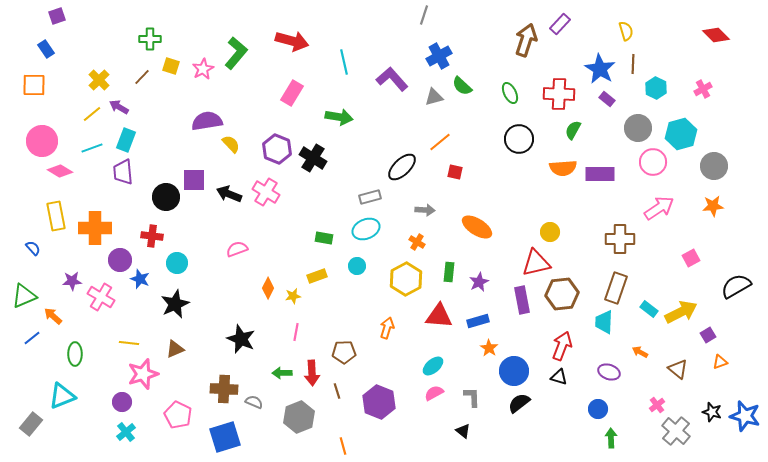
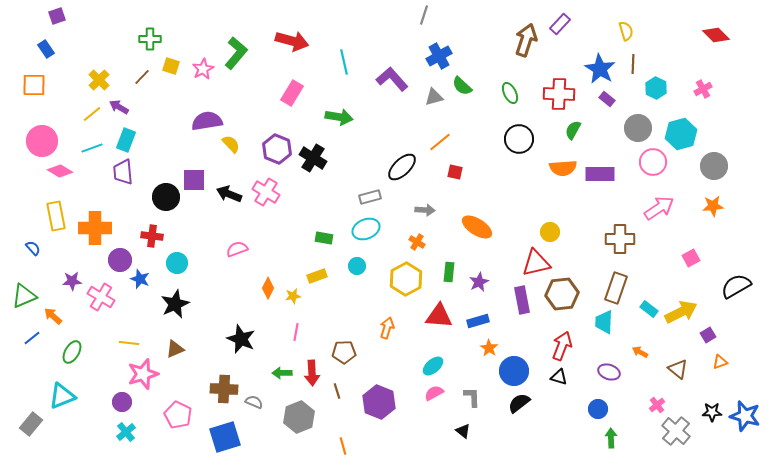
green ellipse at (75, 354): moved 3 px left, 2 px up; rotated 30 degrees clockwise
black star at (712, 412): rotated 18 degrees counterclockwise
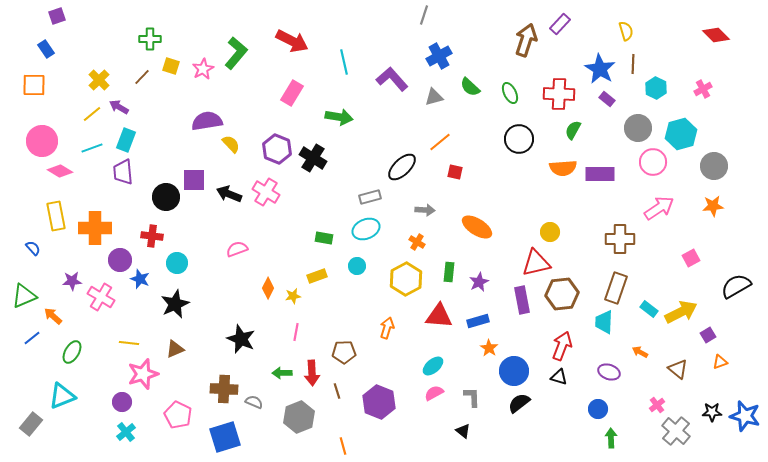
red arrow at (292, 41): rotated 12 degrees clockwise
green semicircle at (462, 86): moved 8 px right, 1 px down
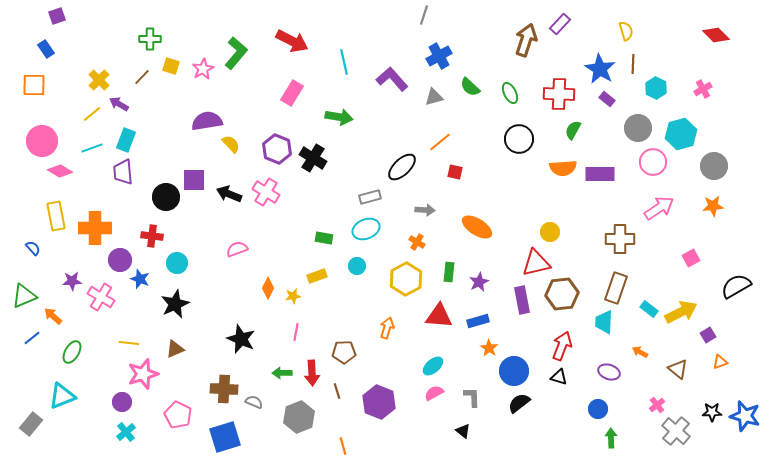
purple arrow at (119, 107): moved 3 px up
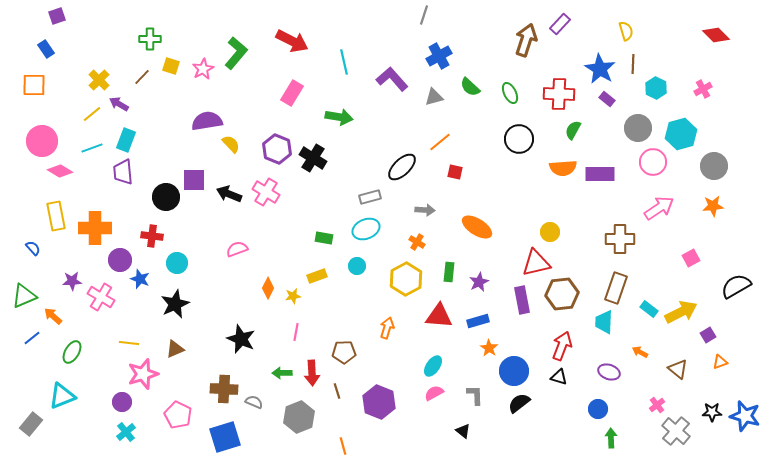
cyan ellipse at (433, 366): rotated 15 degrees counterclockwise
gray L-shape at (472, 397): moved 3 px right, 2 px up
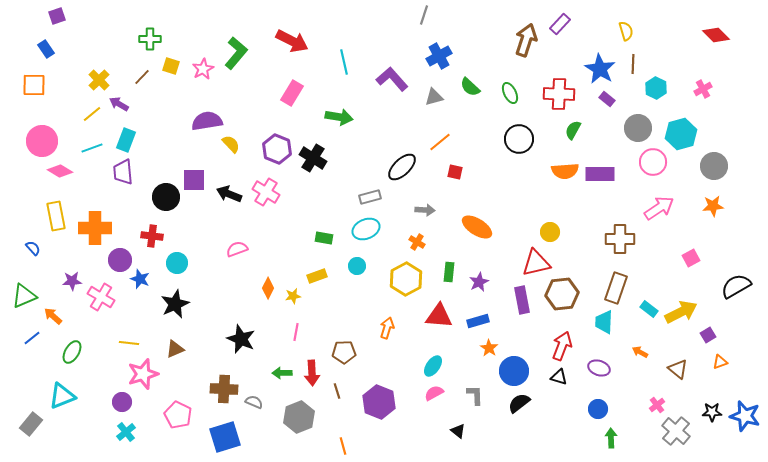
orange semicircle at (563, 168): moved 2 px right, 3 px down
purple ellipse at (609, 372): moved 10 px left, 4 px up
black triangle at (463, 431): moved 5 px left
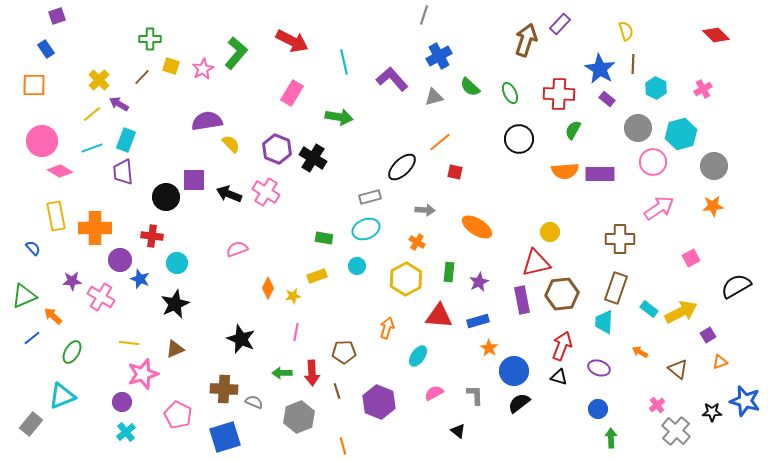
cyan ellipse at (433, 366): moved 15 px left, 10 px up
blue star at (745, 416): moved 15 px up
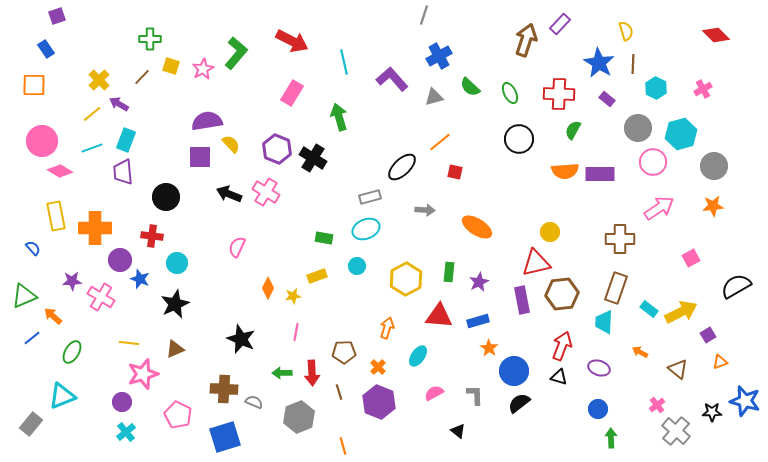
blue star at (600, 69): moved 1 px left, 6 px up
green arrow at (339, 117): rotated 116 degrees counterclockwise
purple square at (194, 180): moved 6 px right, 23 px up
orange cross at (417, 242): moved 39 px left, 125 px down; rotated 14 degrees clockwise
pink semicircle at (237, 249): moved 2 px up; rotated 45 degrees counterclockwise
brown line at (337, 391): moved 2 px right, 1 px down
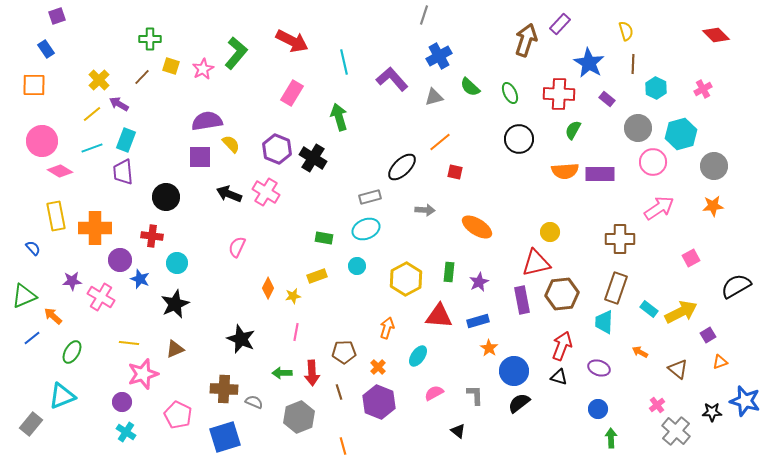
blue star at (599, 63): moved 10 px left
cyan cross at (126, 432): rotated 18 degrees counterclockwise
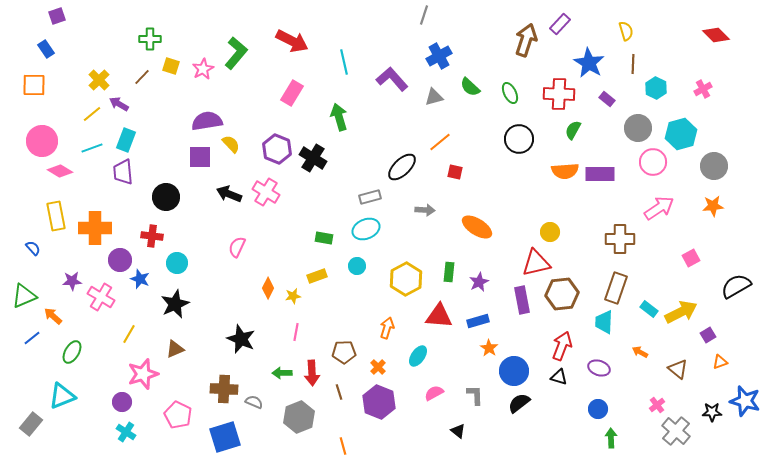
yellow line at (129, 343): moved 9 px up; rotated 66 degrees counterclockwise
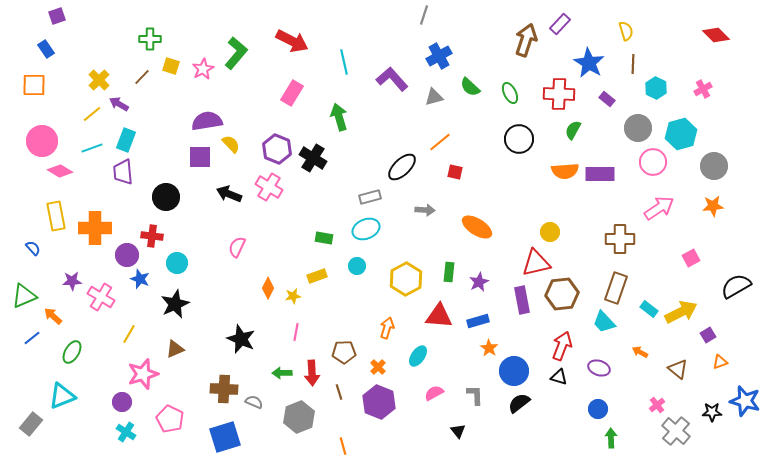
pink cross at (266, 192): moved 3 px right, 5 px up
purple circle at (120, 260): moved 7 px right, 5 px up
cyan trapezoid at (604, 322): rotated 45 degrees counterclockwise
pink pentagon at (178, 415): moved 8 px left, 4 px down
black triangle at (458, 431): rotated 14 degrees clockwise
